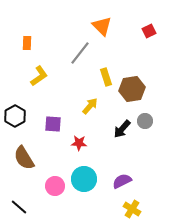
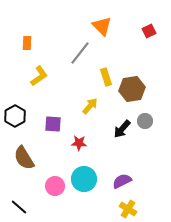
yellow cross: moved 4 px left
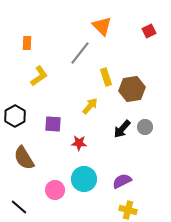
gray circle: moved 6 px down
pink circle: moved 4 px down
yellow cross: moved 1 px down; rotated 18 degrees counterclockwise
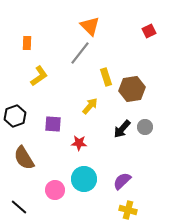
orange triangle: moved 12 px left
black hexagon: rotated 10 degrees clockwise
purple semicircle: rotated 18 degrees counterclockwise
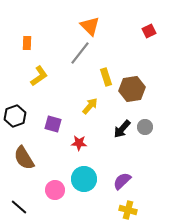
purple square: rotated 12 degrees clockwise
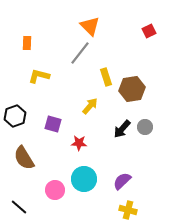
yellow L-shape: rotated 130 degrees counterclockwise
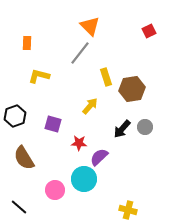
purple semicircle: moved 23 px left, 24 px up
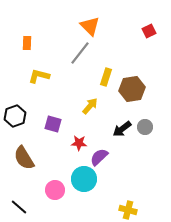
yellow rectangle: rotated 36 degrees clockwise
black arrow: rotated 12 degrees clockwise
